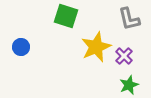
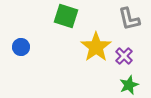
yellow star: rotated 12 degrees counterclockwise
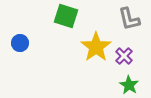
blue circle: moved 1 px left, 4 px up
green star: rotated 18 degrees counterclockwise
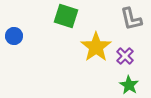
gray L-shape: moved 2 px right
blue circle: moved 6 px left, 7 px up
purple cross: moved 1 px right
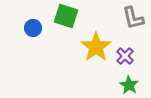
gray L-shape: moved 2 px right, 1 px up
blue circle: moved 19 px right, 8 px up
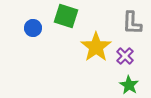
gray L-shape: moved 1 px left, 5 px down; rotated 15 degrees clockwise
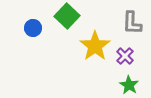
green square: moved 1 px right; rotated 25 degrees clockwise
yellow star: moved 1 px left, 1 px up
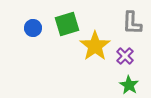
green square: moved 8 px down; rotated 30 degrees clockwise
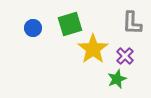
green square: moved 3 px right
yellow star: moved 2 px left, 3 px down
green star: moved 12 px left, 6 px up; rotated 18 degrees clockwise
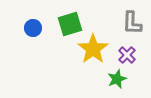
purple cross: moved 2 px right, 1 px up
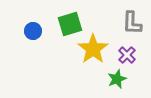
blue circle: moved 3 px down
